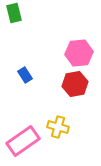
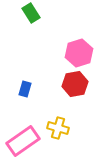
green rectangle: moved 17 px right; rotated 18 degrees counterclockwise
pink hexagon: rotated 12 degrees counterclockwise
blue rectangle: moved 14 px down; rotated 49 degrees clockwise
yellow cross: moved 1 px down
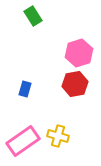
green rectangle: moved 2 px right, 3 px down
yellow cross: moved 8 px down
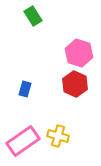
pink hexagon: rotated 24 degrees counterclockwise
red hexagon: rotated 25 degrees counterclockwise
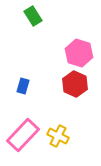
blue rectangle: moved 2 px left, 3 px up
yellow cross: rotated 10 degrees clockwise
pink rectangle: moved 6 px up; rotated 12 degrees counterclockwise
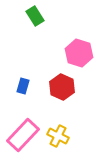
green rectangle: moved 2 px right
red hexagon: moved 13 px left, 3 px down
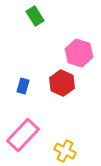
red hexagon: moved 4 px up
yellow cross: moved 7 px right, 15 px down
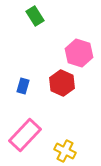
pink rectangle: moved 2 px right
